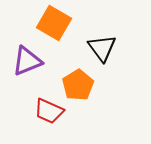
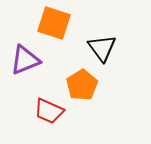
orange square: rotated 12 degrees counterclockwise
purple triangle: moved 2 px left, 1 px up
orange pentagon: moved 4 px right
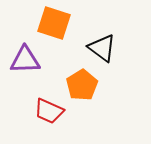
black triangle: rotated 16 degrees counterclockwise
purple triangle: rotated 20 degrees clockwise
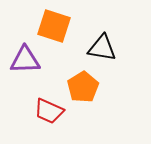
orange square: moved 3 px down
black triangle: rotated 28 degrees counterclockwise
orange pentagon: moved 1 px right, 2 px down
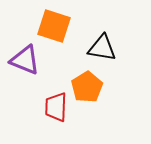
purple triangle: rotated 24 degrees clockwise
orange pentagon: moved 4 px right
red trapezoid: moved 7 px right, 4 px up; rotated 68 degrees clockwise
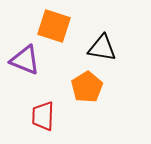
red trapezoid: moved 13 px left, 9 px down
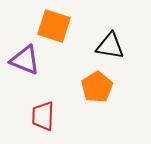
black triangle: moved 8 px right, 2 px up
orange pentagon: moved 10 px right
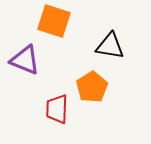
orange square: moved 5 px up
orange pentagon: moved 5 px left
red trapezoid: moved 14 px right, 7 px up
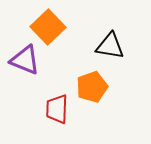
orange square: moved 6 px left, 6 px down; rotated 28 degrees clockwise
orange pentagon: rotated 12 degrees clockwise
